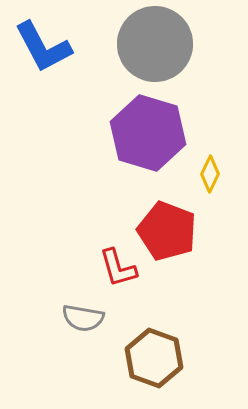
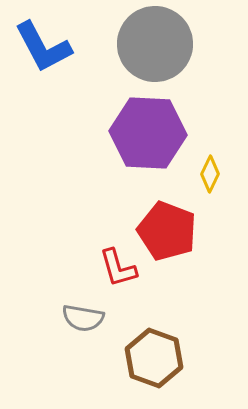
purple hexagon: rotated 14 degrees counterclockwise
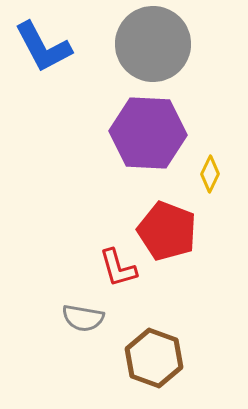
gray circle: moved 2 px left
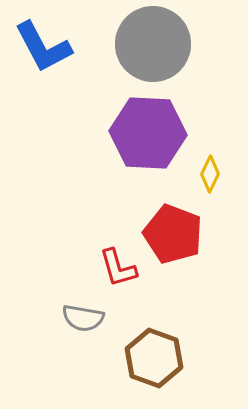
red pentagon: moved 6 px right, 3 px down
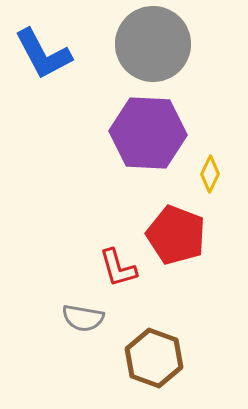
blue L-shape: moved 7 px down
red pentagon: moved 3 px right, 1 px down
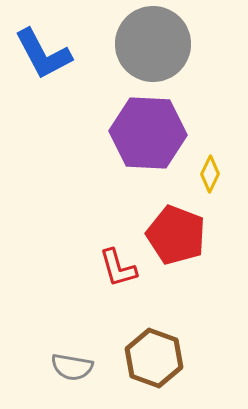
gray semicircle: moved 11 px left, 49 px down
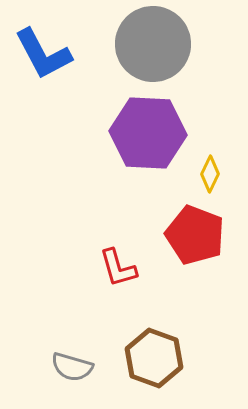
red pentagon: moved 19 px right
gray semicircle: rotated 6 degrees clockwise
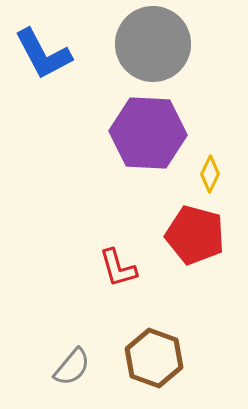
red pentagon: rotated 6 degrees counterclockwise
gray semicircle: rotated 66 degrees counterclockwise
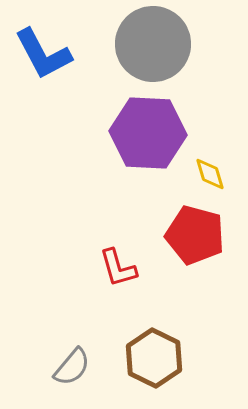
yellow diamond: rotated 42 degrees counterclockwise
brown hexagon: rotated 6 degrees clockwise
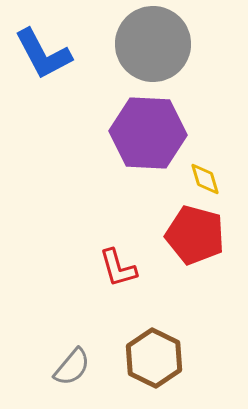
yellow diamond: moved 5 px left, 5 px down
